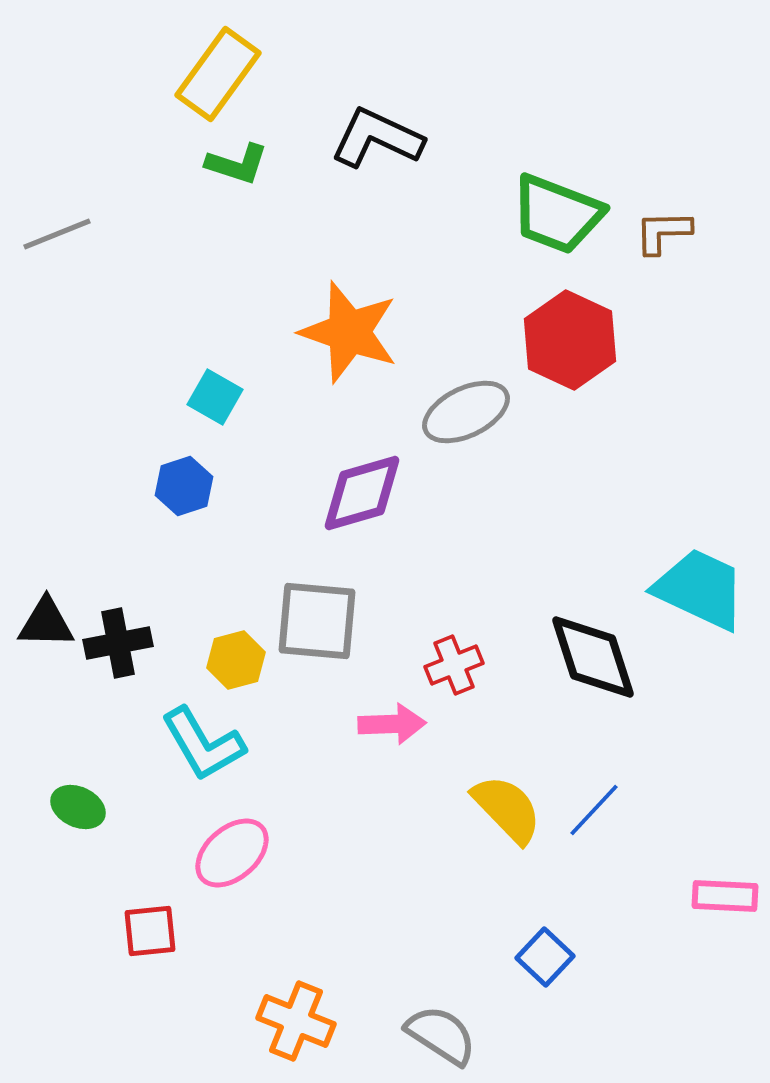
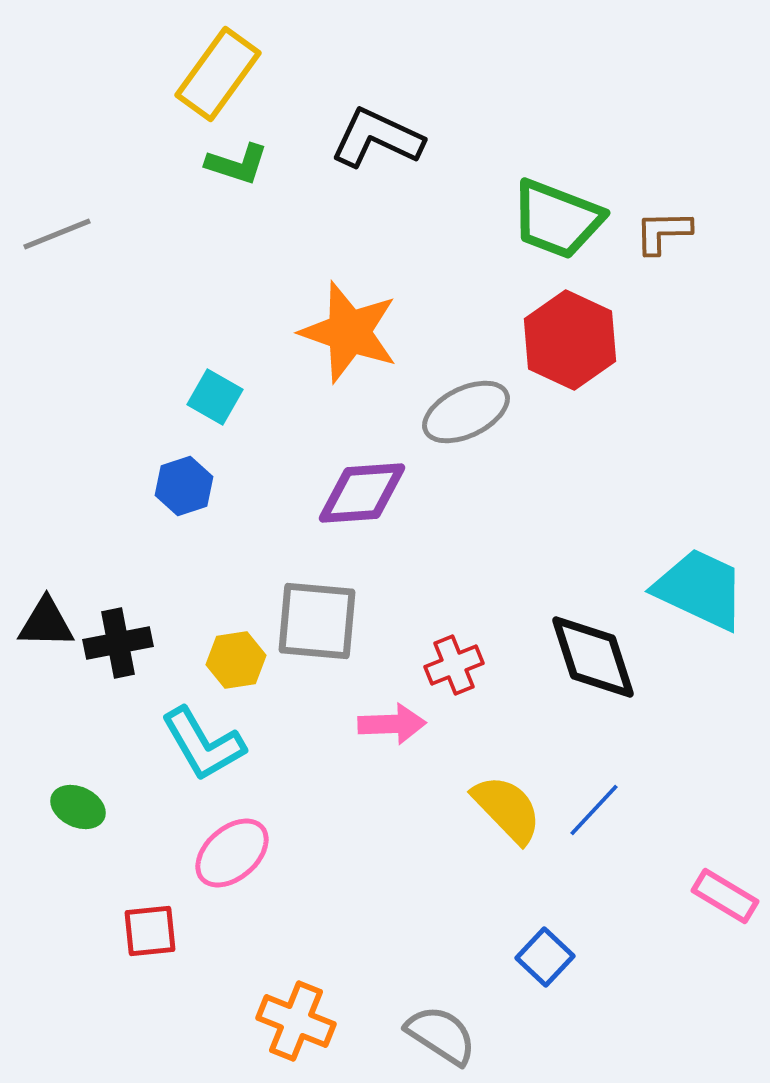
green trapezoid: moved 5 px down
purple diamond: rotated 12 degrees clockwise
yellow hexagon: rotated 6 degrees clockwise
pink rectangle: rotated 28 degrees clockwise
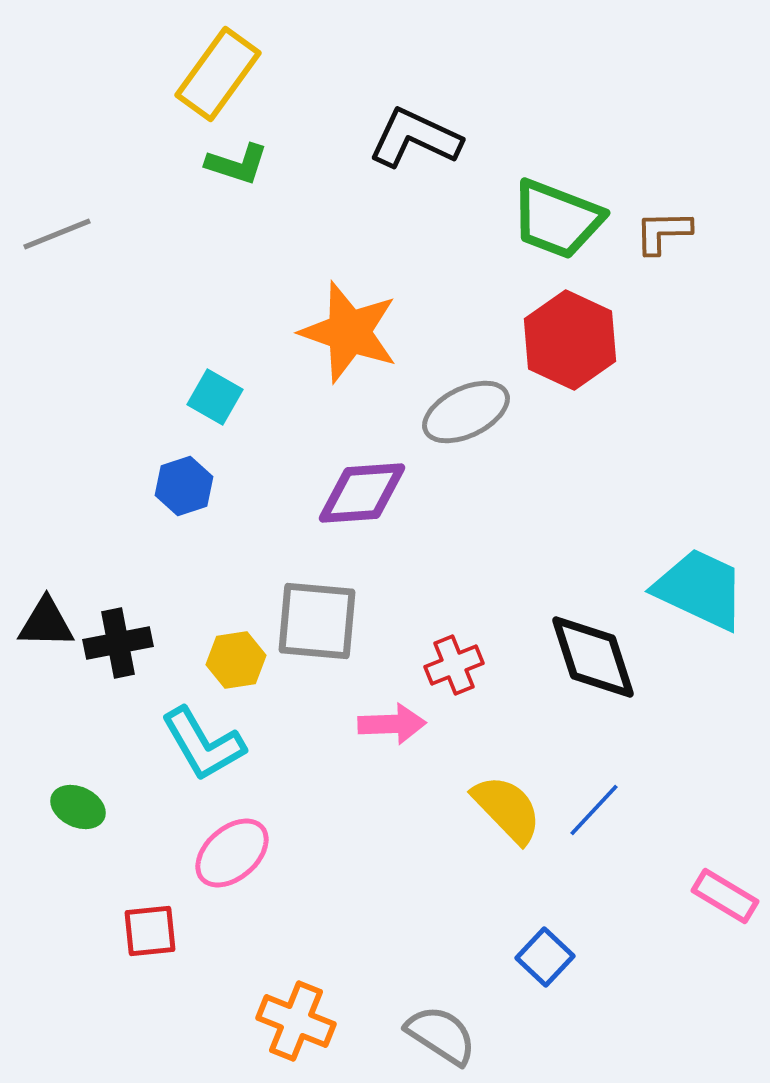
black L-shape: moved 38 px right
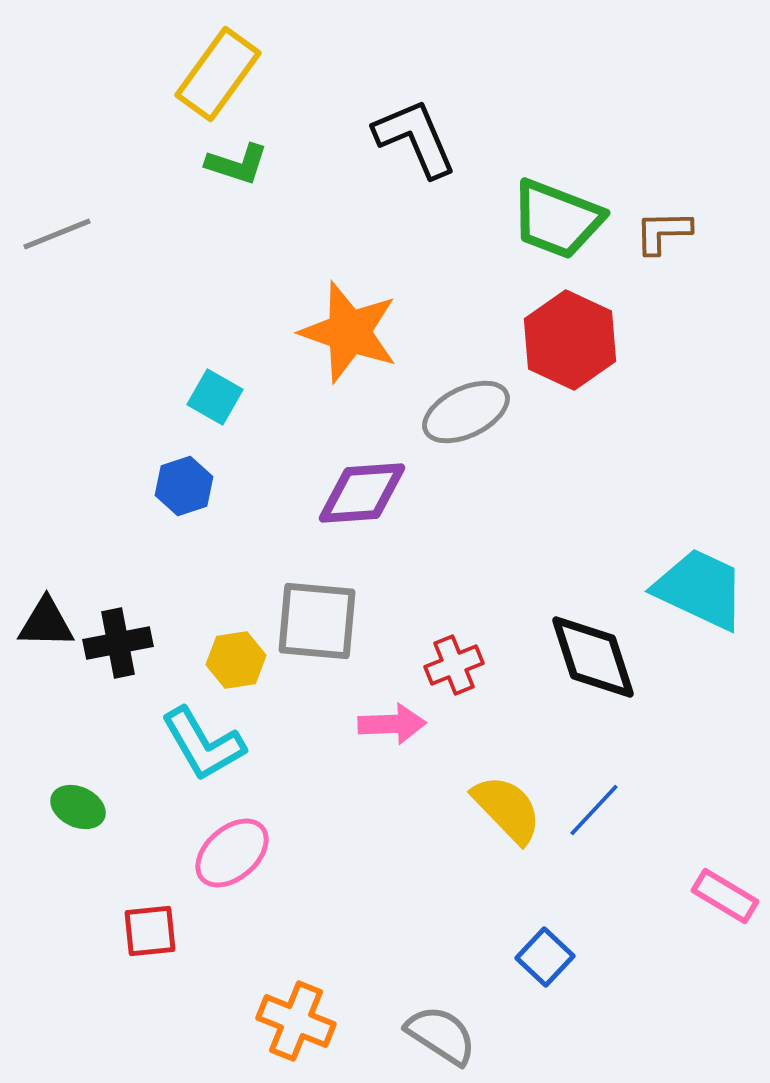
black L-shape: rotated 42 degrees clockwise
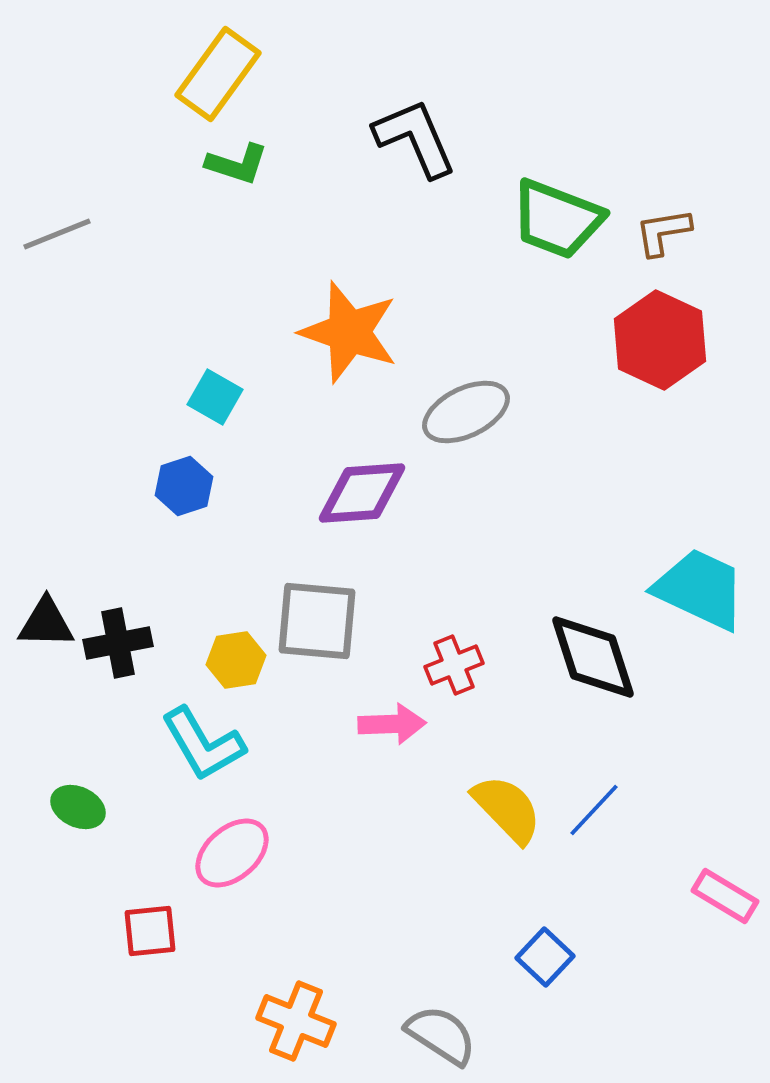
brown L-shape: rotated 8 degrees counterclockwise
red hexagon: moved 90 px right
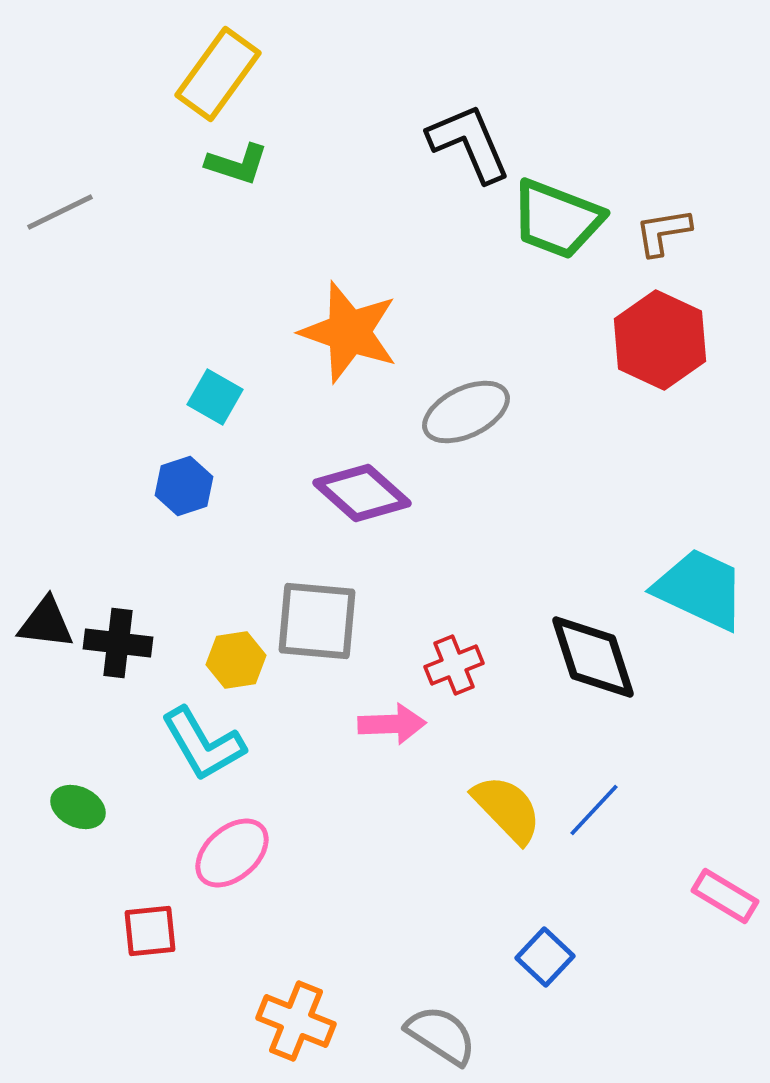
black L-shape: moved 54 px right, 5 px down
gray line: moved 3 px right, 22 px up; rotated 4 degrees counterclockwise
purple diamond: rotated 46 degrees clockwise
black triangle: rotated 6 degrees clockwise
black cross: rotated 18 degrees clockwise
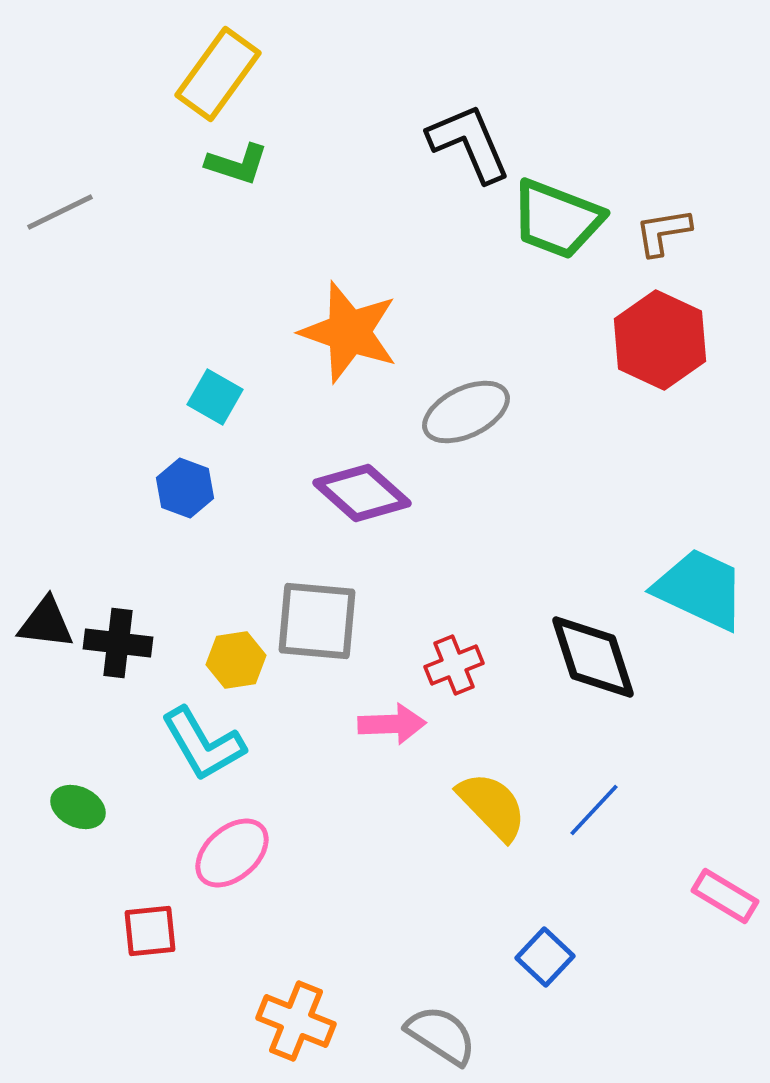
blue hexagon: moved 1 px right, 2 px down; rotated 22 degrees counterclockwise
yellow semicircle: moved 15 px left, 3 px up
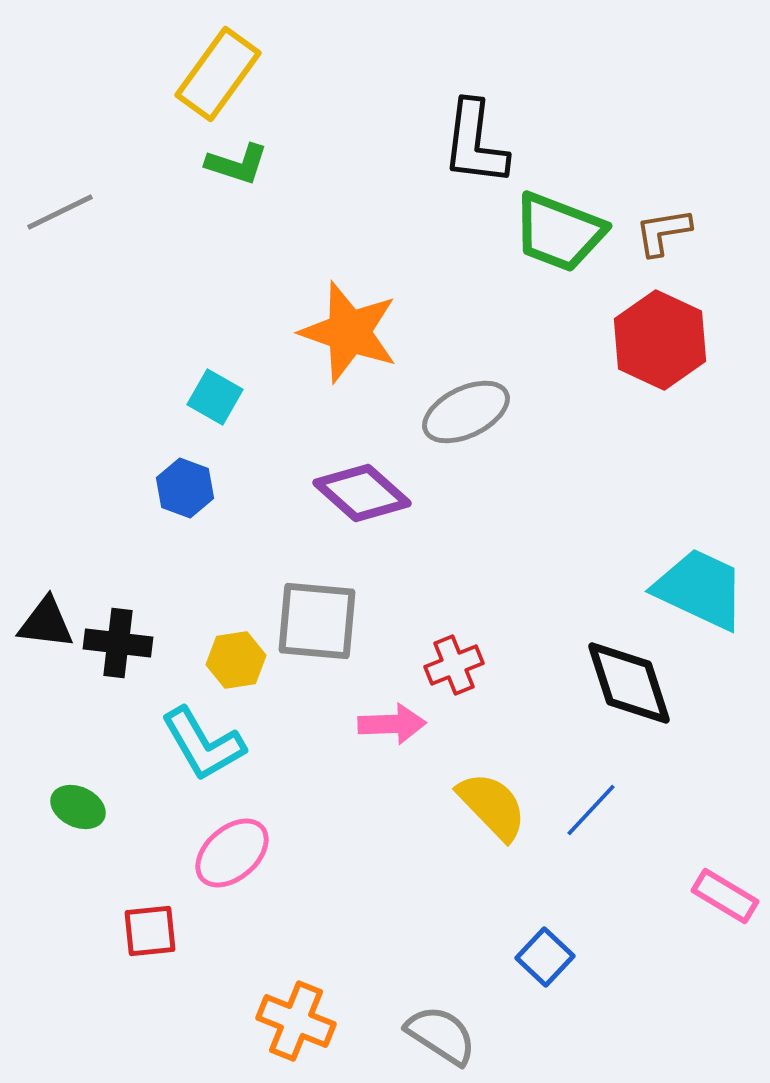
black L-shape: moved 6 px right; rotated 150 degrees counterclockwise
green trapezoid: moved 2 px right, 13 px down
black diamond: moved 36 px right, 26 px down
blue line: moved 3 px left
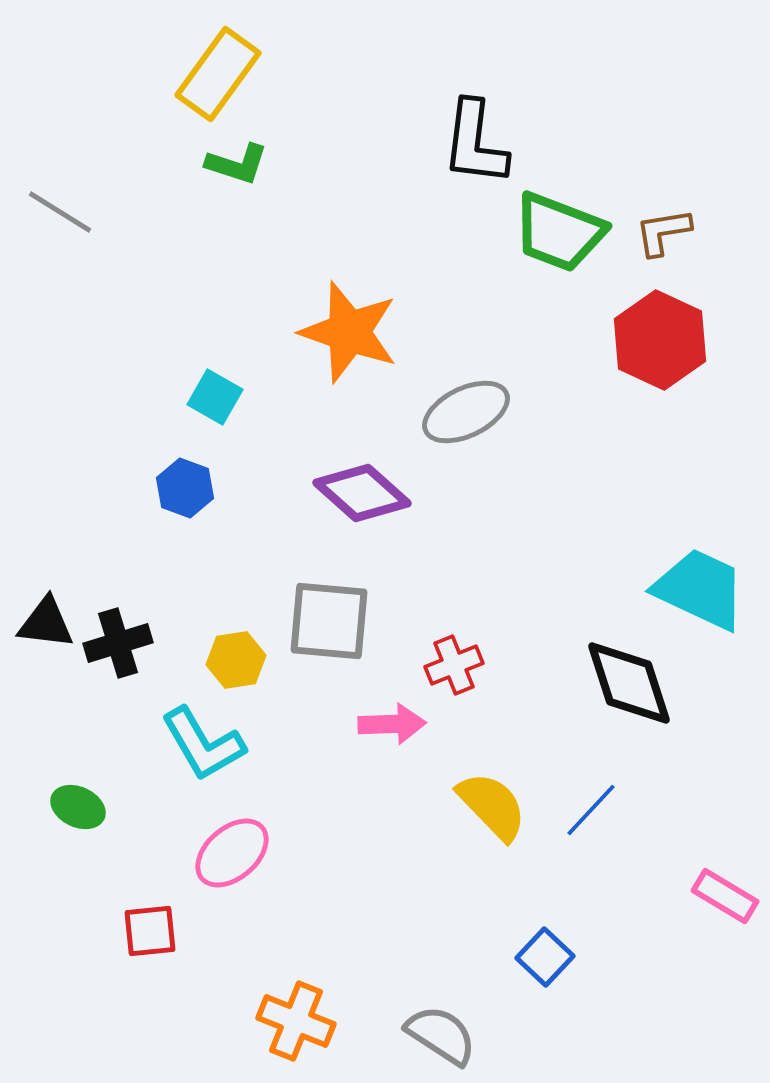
gray line: rotated 58 degrees clockwise
gray square: moved 12 px right
black cross: rotated 24 degrees counterclockwise
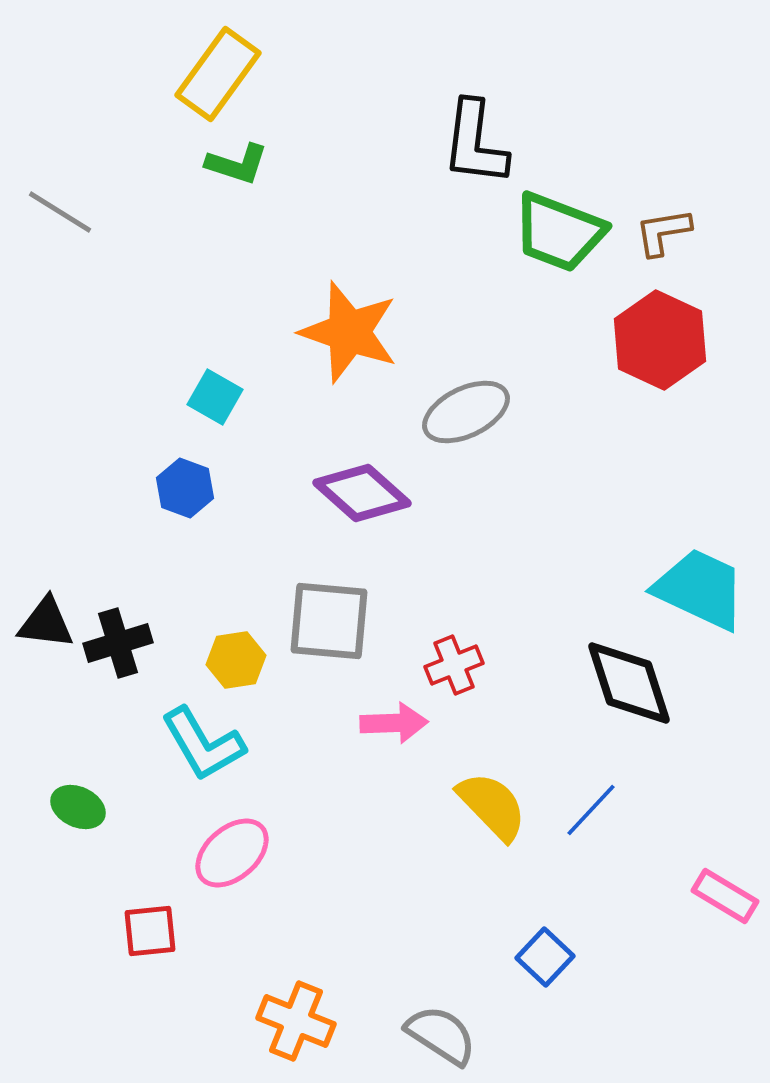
pink arrow: moved 2 px right, 1 px up
